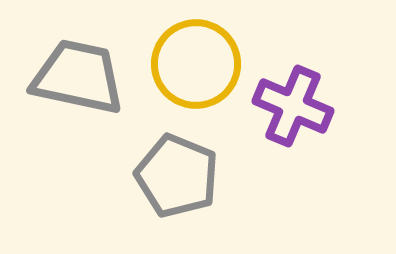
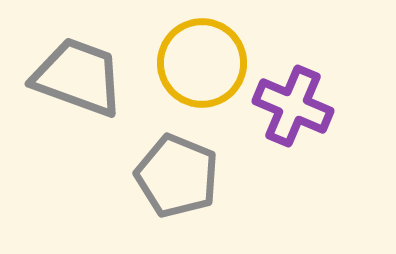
yellow circle: moved 6 px right, 1 px up
gray trapezoid: rotated 8 degrees clockwise
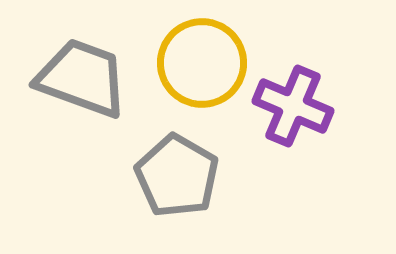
gray trapezoid: moved 4 px right, 1 px down
gray pentagon: rotated 8 degrees clockwise
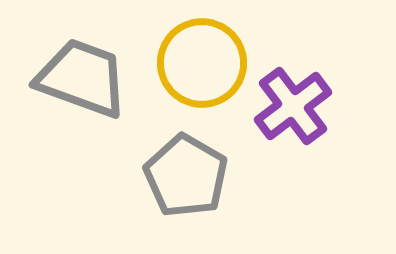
purple cross: rotated 30 degrees clockwise
gray pentagon: moved 9 px right
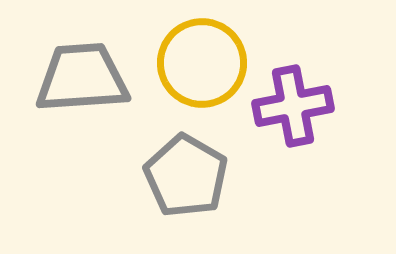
gray trapezoid: rotated 24 degrees counterclockwise
purple cross: rotated 26 degrees clockwise
